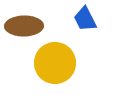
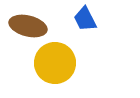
brown ellipse: moved 4 px right; rotated 15 degrees clockwise
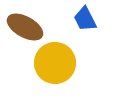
brown ellipse: moved 3 px left, 1 px down; rotated 15 degrees clockwise
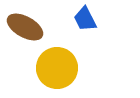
yellow circle: moved 2 px right, 5 px down
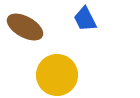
yellow circle: moved 7 px down
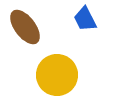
brown ellipse: rotated 24 degrees clockwise
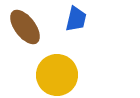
blue trapezoid: moved 9 px left; rotated 140 degrees counterclockwise
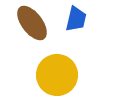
brown ellipse: moved 7 px right, 4 px up
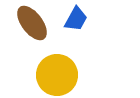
blue trapezoid: rotated 16 degrees clockwise
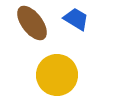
blue trapezoid: rotated 88 degrees counterclockwise
